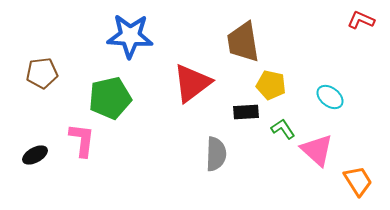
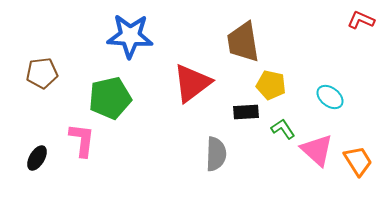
black ellipse: moved 2 px right, 3 px down; rotated 30 degrees counterclockwise
orange trapezoid: moved 20 px up
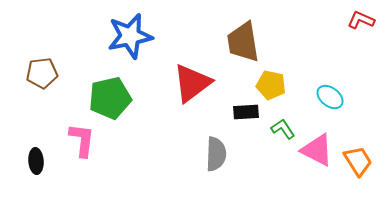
blue star: rotated 15 degrees counterclockwise
pink triangle: rotated 15 degrees counterclockwise
black ellipse: moved 1 px left, 3 px down; rotated 35 degrees counterclockwise
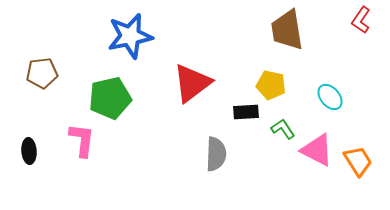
red L-shape: rotated 80 degrees counterclockwise
brown trapezoid: moved 44 px right, 12 px up
cyan ellipse: rotated 12 degrees clockwise
black ellipse: moved 7 px left, 10 px up
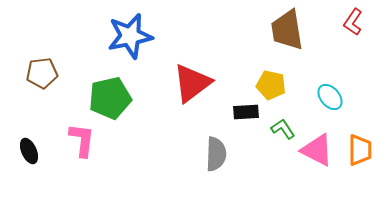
red L-shape: moved 8 px left, 2 px down
black ellipse: rotated 20 degrees counterclockwise
orange trapezoid: moved 2 px right, 11 px up; rotated 32 degrees clockwise
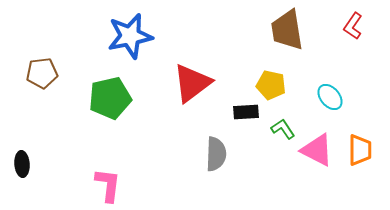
red L-shape: moved 4 px down
pink L-shape: moved 26 px right, 45 px down
black ellipse: moved 7 px left, 13 px down; rotated 20 degrees clockwise
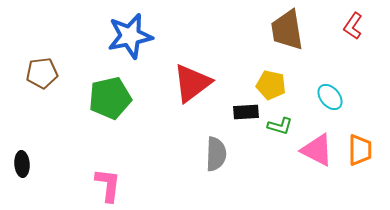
green L-shape: moved 3 px left, 3 px up; rotated 140 degrees clockwise
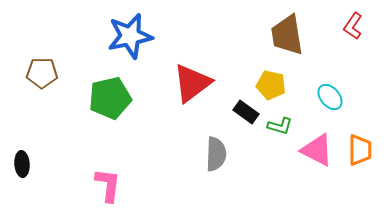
brown trapezoid: moved 5 px down
brown pentagon: rotated 8 degrees clockwise
black rectangle: rotated 40 degrees clockwise
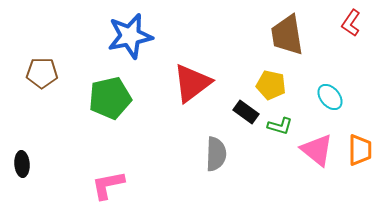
red L-shape: moved 2 px left, 3 px up
pink triangle: rotated 12 degrees clockwise
pink L-shape: rotated 108 degrees counterclockwise
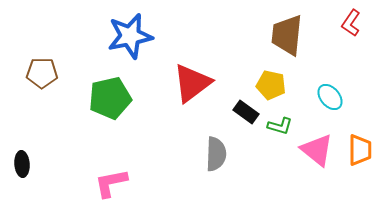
brown trapezoid: rotated 15 degrees clockwise
pink L-shape: moved 3 px right, 2 px up
